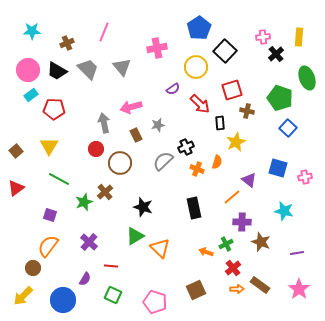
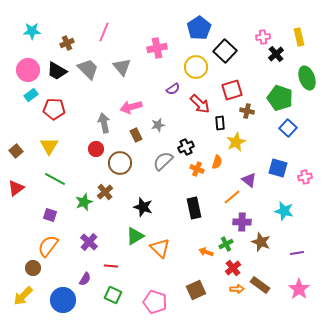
yellow rectangle at (299, 37): rotated 18 degrees counterclockwise
green line at (59, 179): moved 4 px left
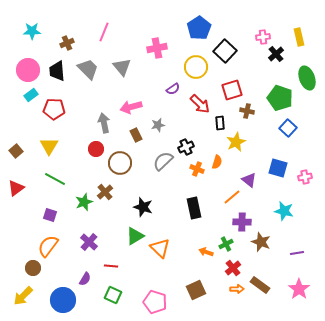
black trapezoid at (57, 71): rotated 55 degrees clockwise
